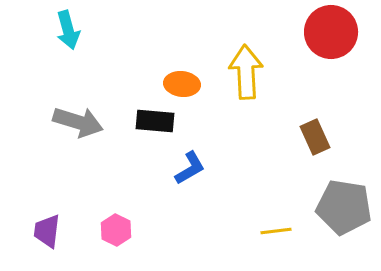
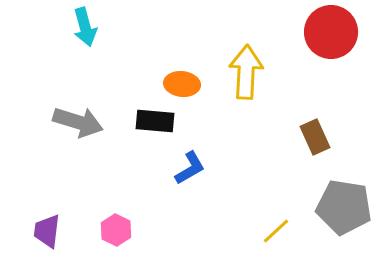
cyan arrow: moved 17 px right, 3 px up
yellow arrow: rotated 6 degrees clockwise
yellow line: rotated 36 degrees counterclockwise
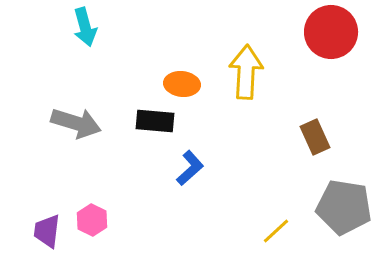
gray arrow: moved 2 px left, 1 px down
blue L-shape: rotated 12 degrees counterclockwise
pink hexagon: moved 24 px left, 10 px up
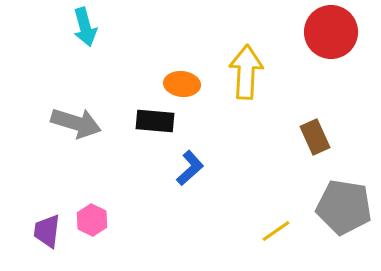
yellow line: rotated 8 degrees clockwise
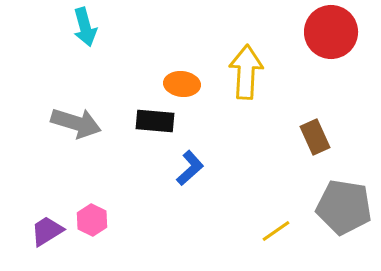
purple trapezoid: rotated 51 degrees clockwise
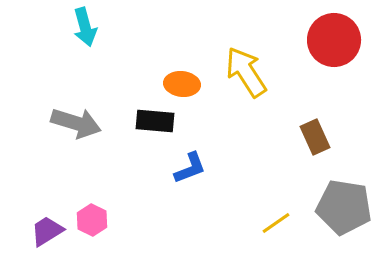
red circle: moved 3 px right, 8 px down
yellow arrow: rotated 36 degrees counterclockwise
blue L-shape: rotated 21 degrees clockwise
yellow line: moved 8 px up
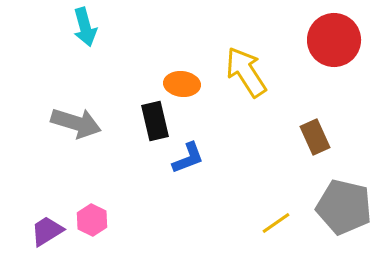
black rectangle: rotated 72 degrees clockwise
blue L-shape: moved 2 px left, 10 px up
gray pentagon: rotated 4 degrees clockwise
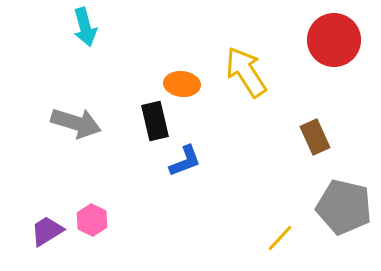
blue L-shape: moved 3 px left, 3 px down
yellow line: moved 4 px right, 15 px down; rotated 12 degrees counterclockwise
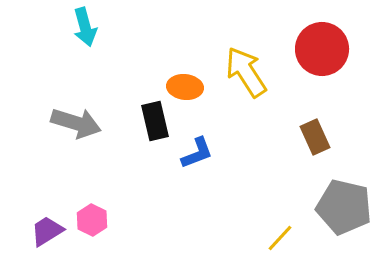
red circle: moved 12 px left, 9 px down
orange ellipse: moved 3 px right, 3 px down
blue L-shape: moved 12 px right, 8 px up
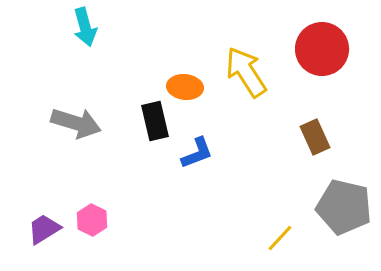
purple trapezoid: moved 3 px left, 2 px up
